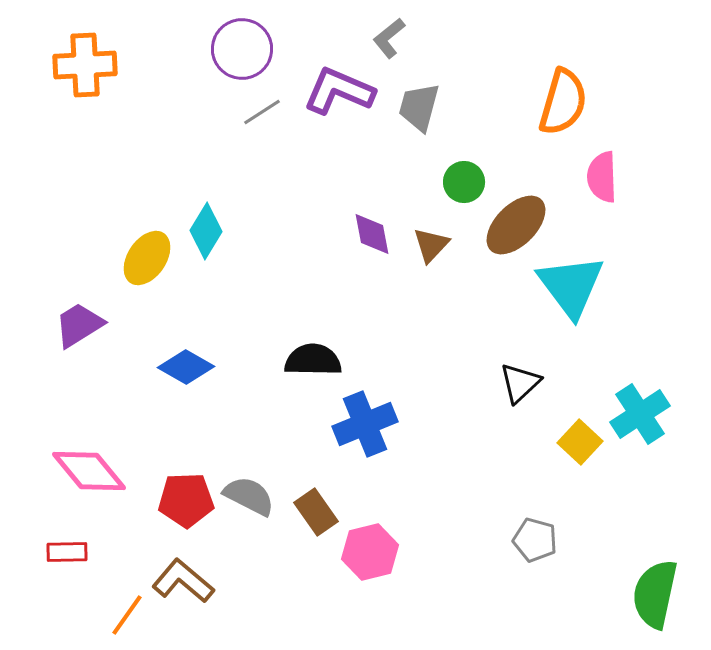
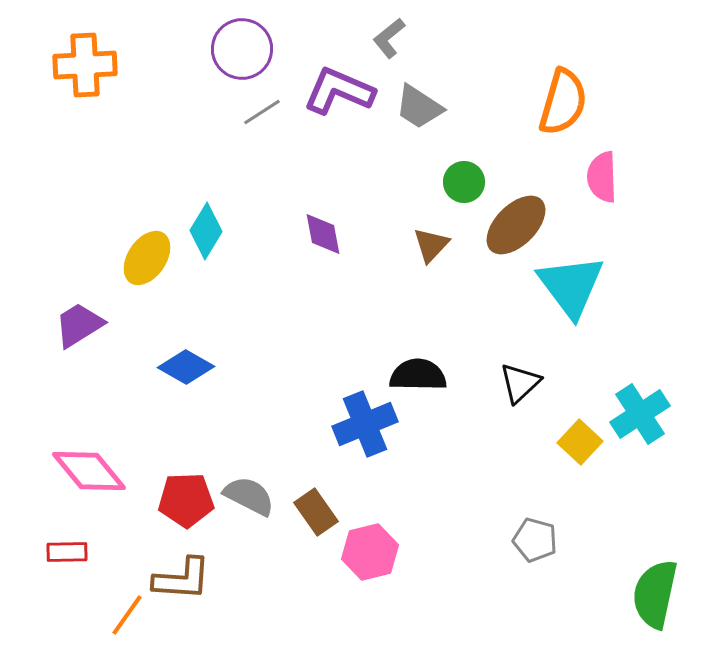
gray trapezoid: rotated 72 degrees counterclockwise
purple diamond: moved 49 px left
black semicircle: moved 105 px right, 15 px down
brown L-shape: moved 1 px left, 2 px up; rotated 144 degrees clockwise
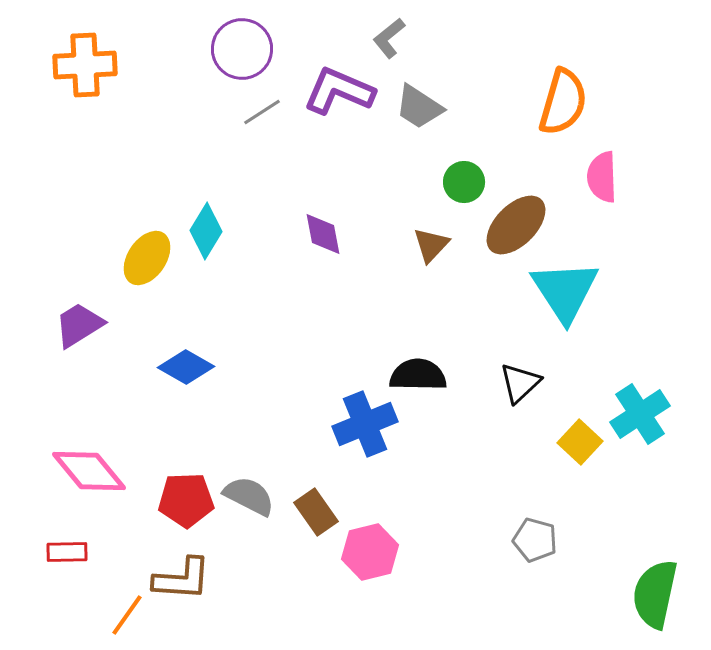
cyan triangle: moved 6 px left, 5 px down; rotated 4 degrees clockwise
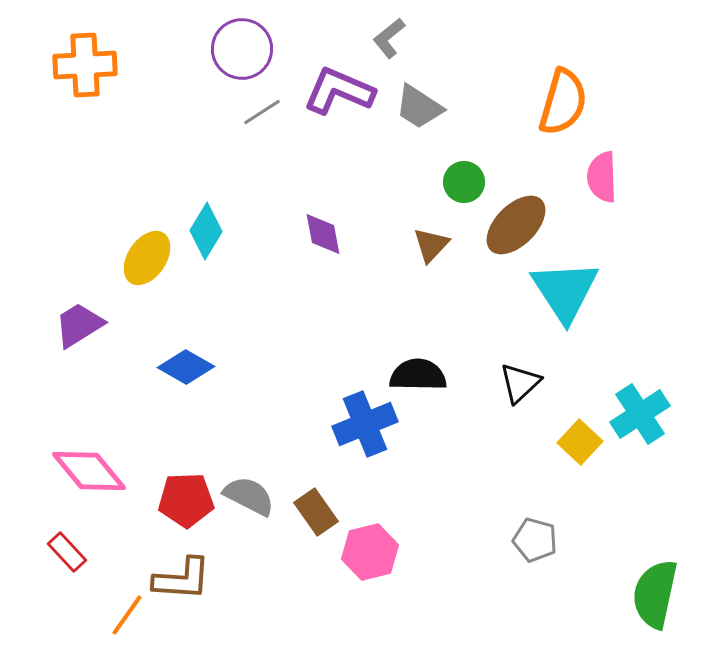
red rectangle: rotated 48 degrees clockwise
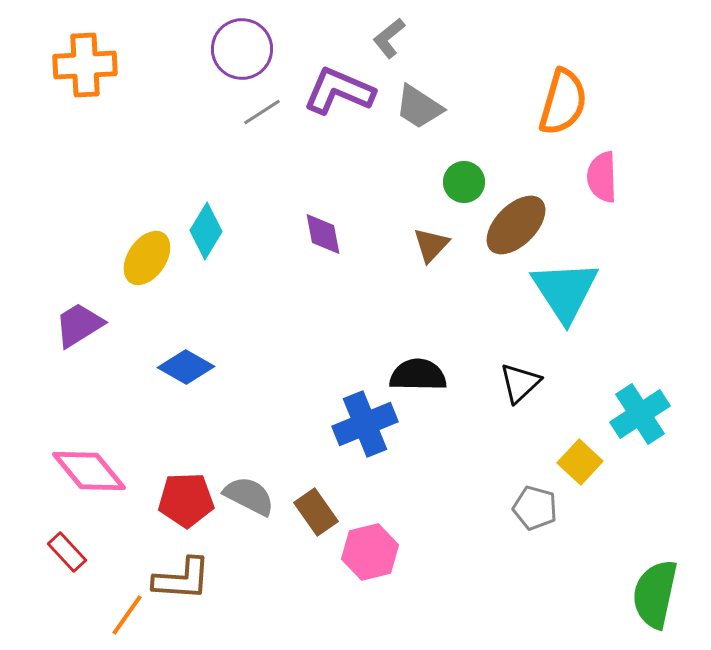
yellow square: moved 20 px down
gray pentagon: moved 32 px up
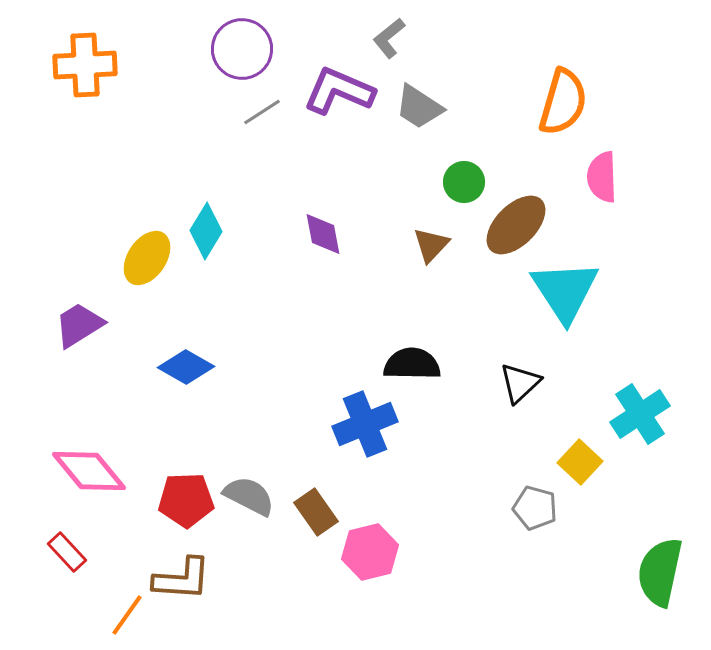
black semicircle: moved 6 px left, 11 px up
green semicircle: moved 5 px right, 22 px up
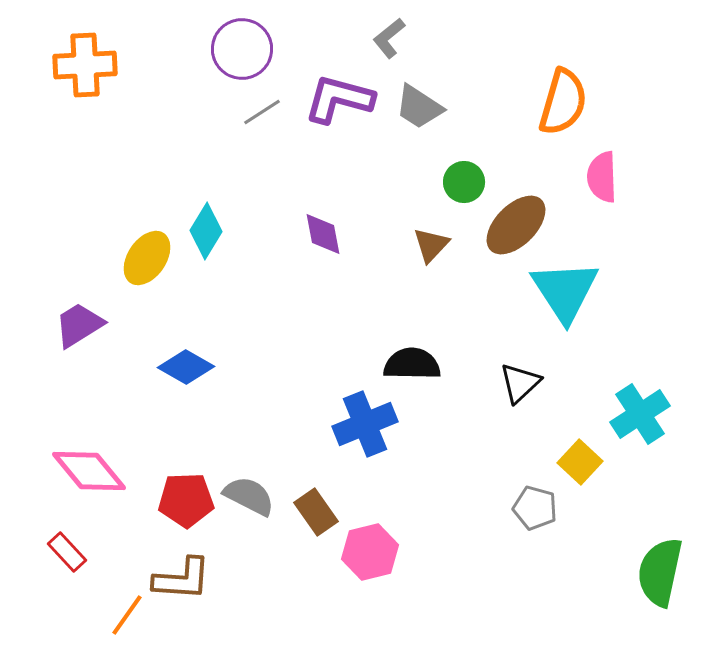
purple L-shape: moved 8 px down; rotated 8 degrees counterclockwise
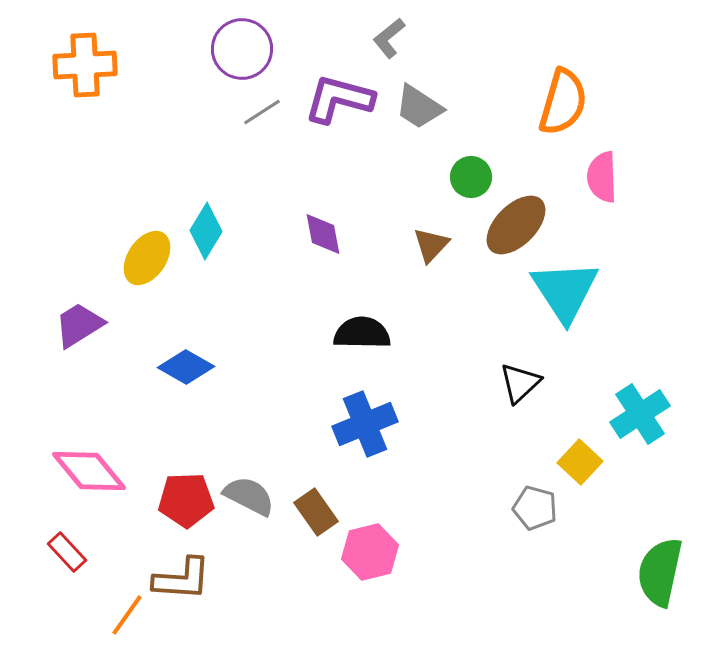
green circle: moved 7 px right, 5 px up
black semicircle: moved 50 px left, 31 px up
